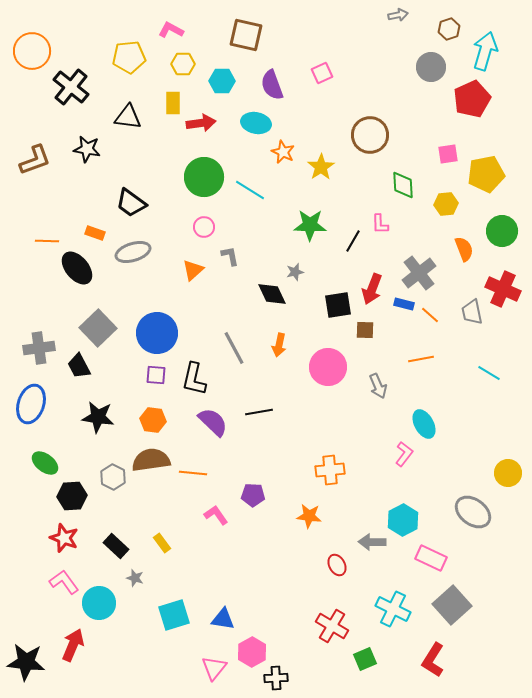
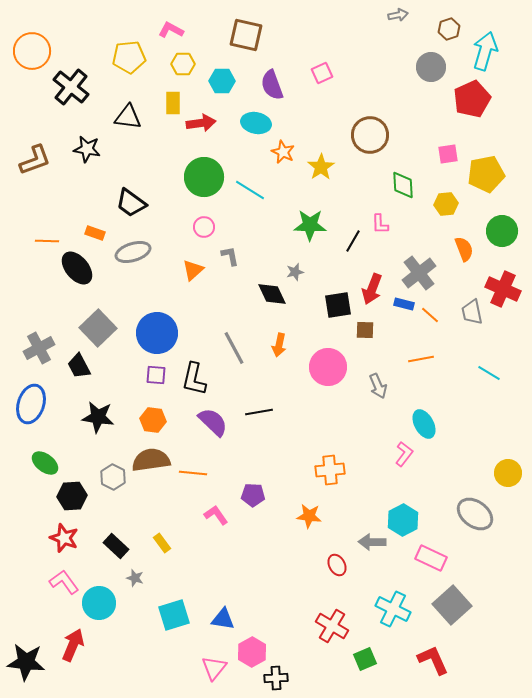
gray cross at (39, 348): rotated 20 degrees counterclockwise
gray ellipse at (473, 512): moved 2 px right, 2 px down
red L-shape at (433, 660): rotated 124 degrees clockwise
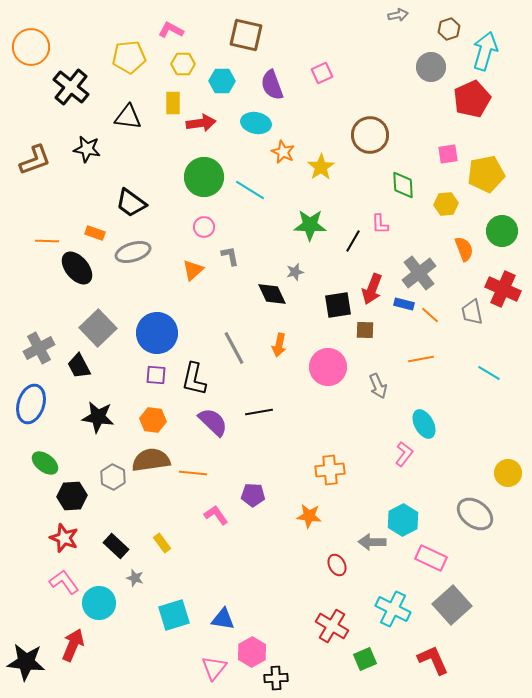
orange circle at (32, 51): moved 1 px left, 4 px up
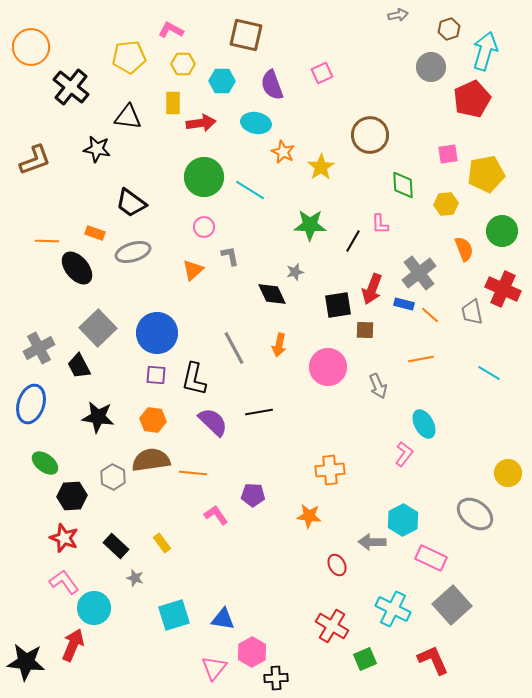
black star at (87, 149): moved 10 px right
cyan circle at (99, 603): moved 5 px left, 5 px down
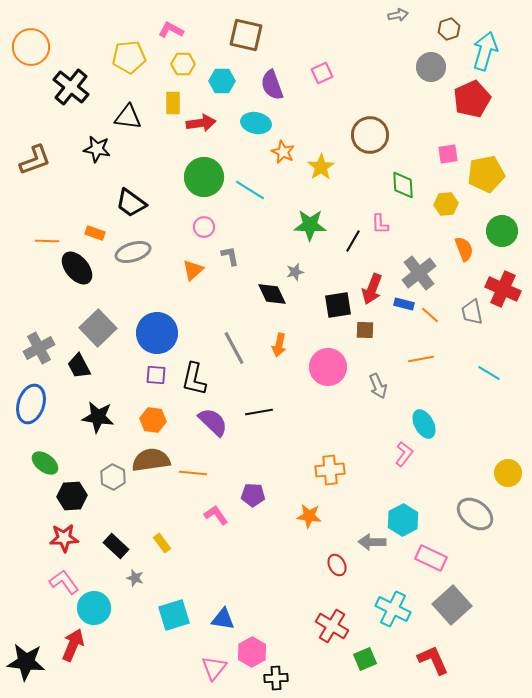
red star at (64, 538): rotated 24 degrees counterclockwise
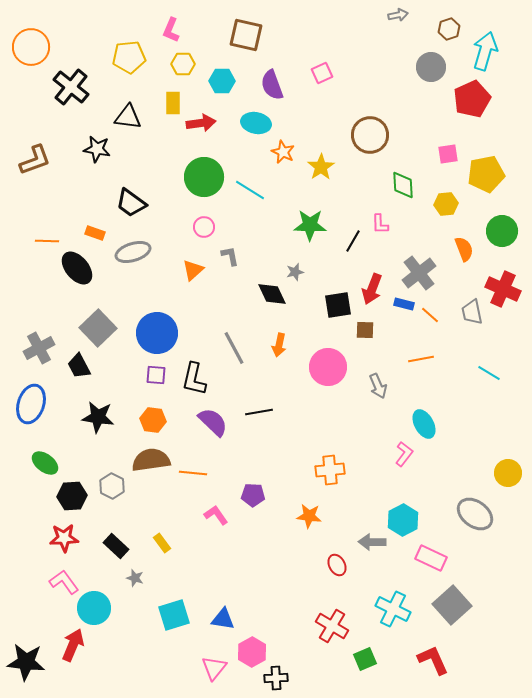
pink L-shape at (171, 30): rotated 95 degrees counterclockwise
gray hexagon at (113, 477): moved 1 px left, 9 px down
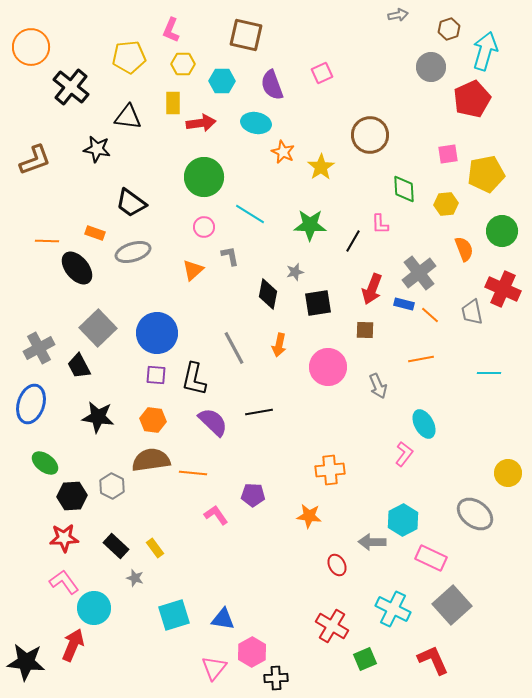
green diamond at (403, 185): moved 1 px right, 4 px down
cyan line at (250, 190): moved 24 px down
black diamond at (272, 294): moved 4 px left; rotated 36 degrees clockwise
black square at (338, 305): moved 20 px left, 2 px up
cyan line at (489, 373): rotated 30 degrees counterclockwise
yellow rectangle at (162, 543): moved 7 px left, 5 px down
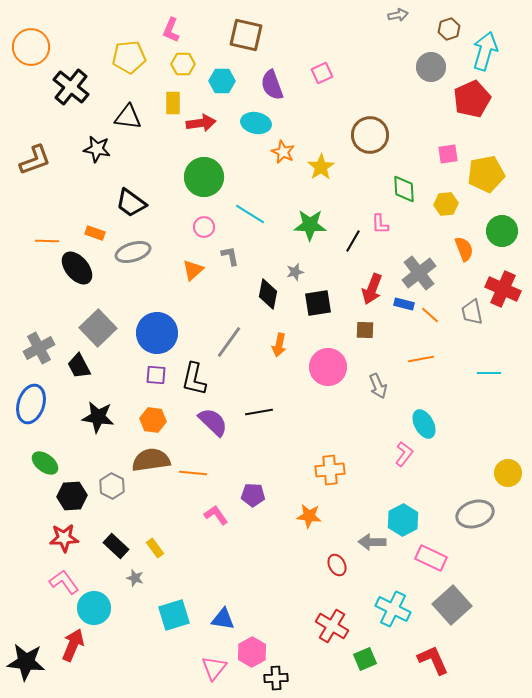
gray line at (234, 348): moved 5 px left, 6 px up; rotated 64 degrees clockwise
gray ellipse at (475, 514): rotated 54 degrees counterclockwise
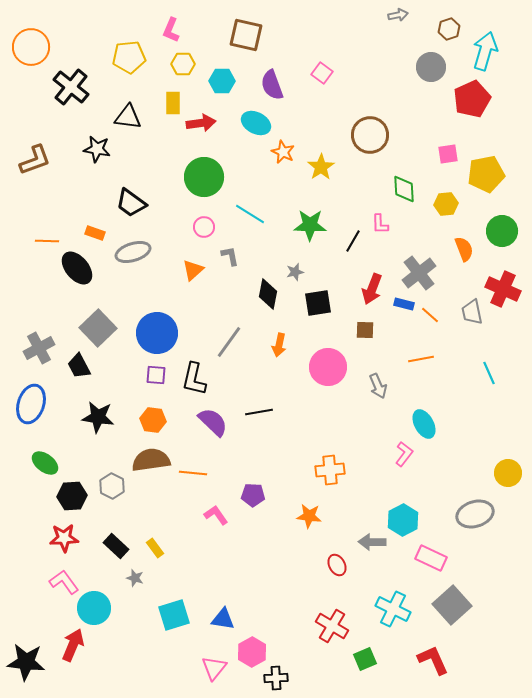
pink square at (322, 73): rotated 30 degrees counterclockwise
cyan ellipse at (256, 123): rotated 16 degrees clockwise
cyan line at (489, 373): rotated 65 degrees clockwise
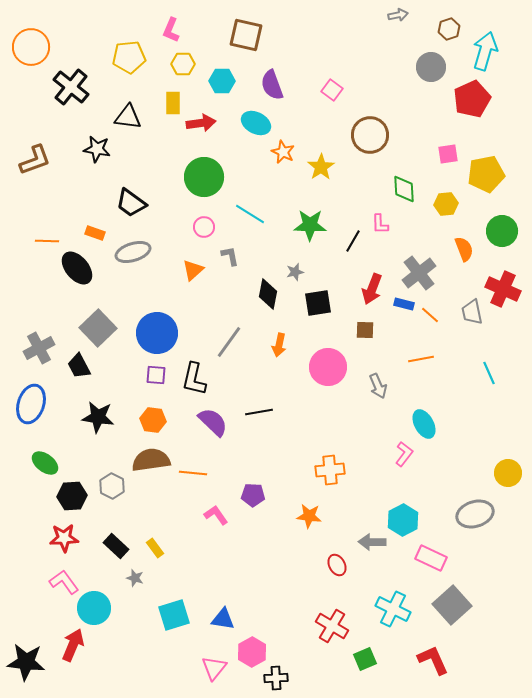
pink square at (322, 73): moved 10 px right, 17 px down
